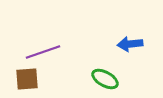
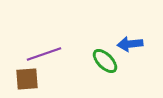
purple line: moved 1 px right, 2 px down
green ellipse: moved 18 px up; rotated 16 degrees clockwise
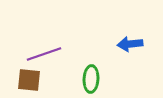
green ellipse: moved 14 px left, 18 px down; rotated 48 degrees clockwise
brown square: moved 2 px right, 1 px down; rotated 10 degrees clockwise
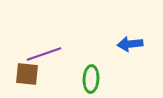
brown square: moved 2 px left, 6 px up
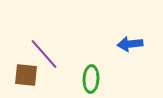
purple line: rotated 68 degrees clockwise
brown square: moved 1 px left, 1 px down
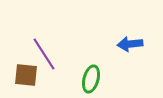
purple line: rotated 8 degrees clockwise
green ellipse: rotated 12 degrees clockwise
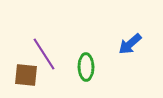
blue arrow: rotated 35 degrees counterclockwise
green ellipse: moved 5 px left, 12 px up; rotated 16 degrees counterclockwise
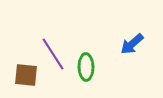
blue arrow: moved 2 px right
purple line: moved 9 px right
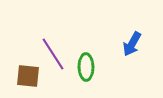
blue arrow: rotated 20 degrees counterclockwise
brown square: moved 2 px right, 1 px down
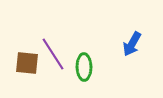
green ellipse: moved 2 px left
brown square: moved 1 px left, 13 px up
